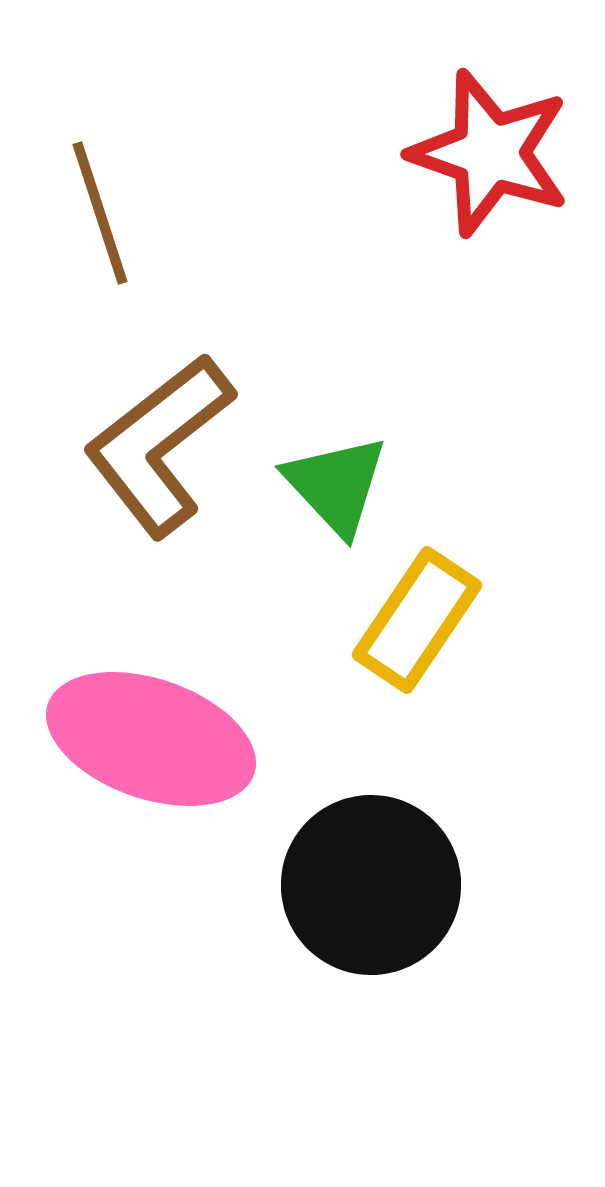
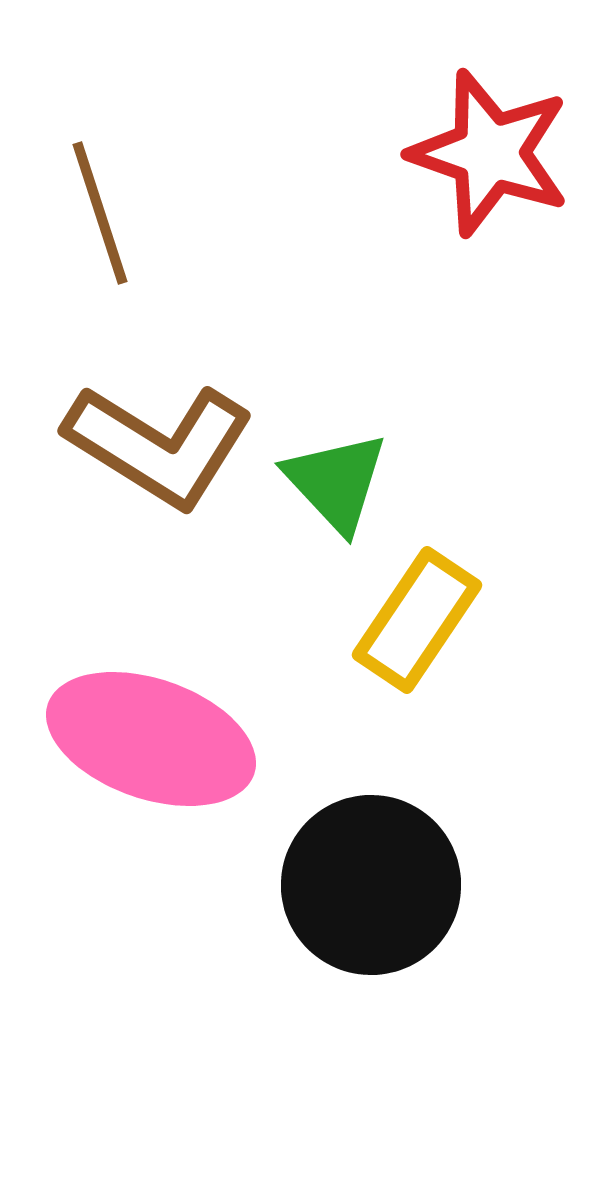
brown L-shape: rotated 110 degrees counterclockwise
green triangle: moved 3 px up
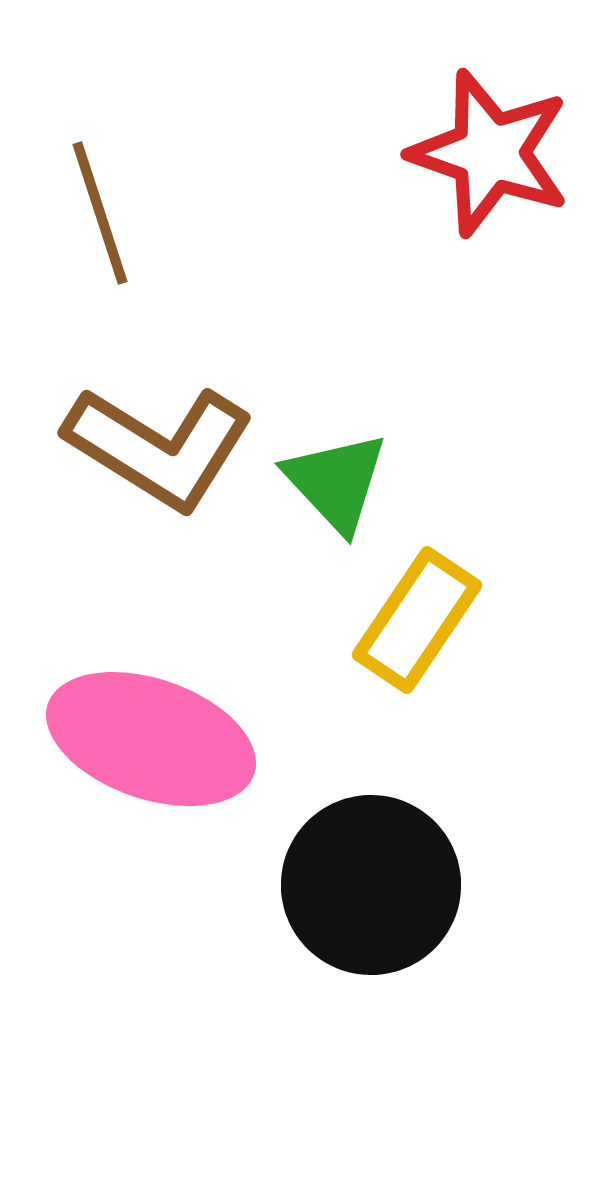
brown L-shape: moved 2 px down
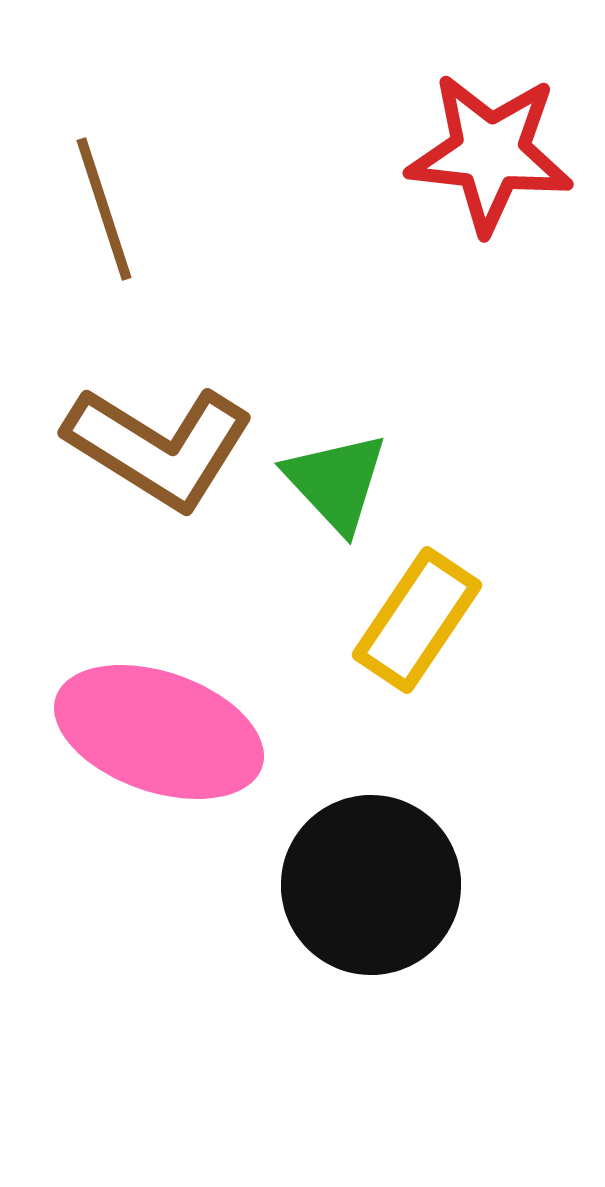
red star: rotated 13 degrees counterclockwise
brown line: moved 4 px right, 4 px up
pink ellipse: moved 8 px right, 7 px up
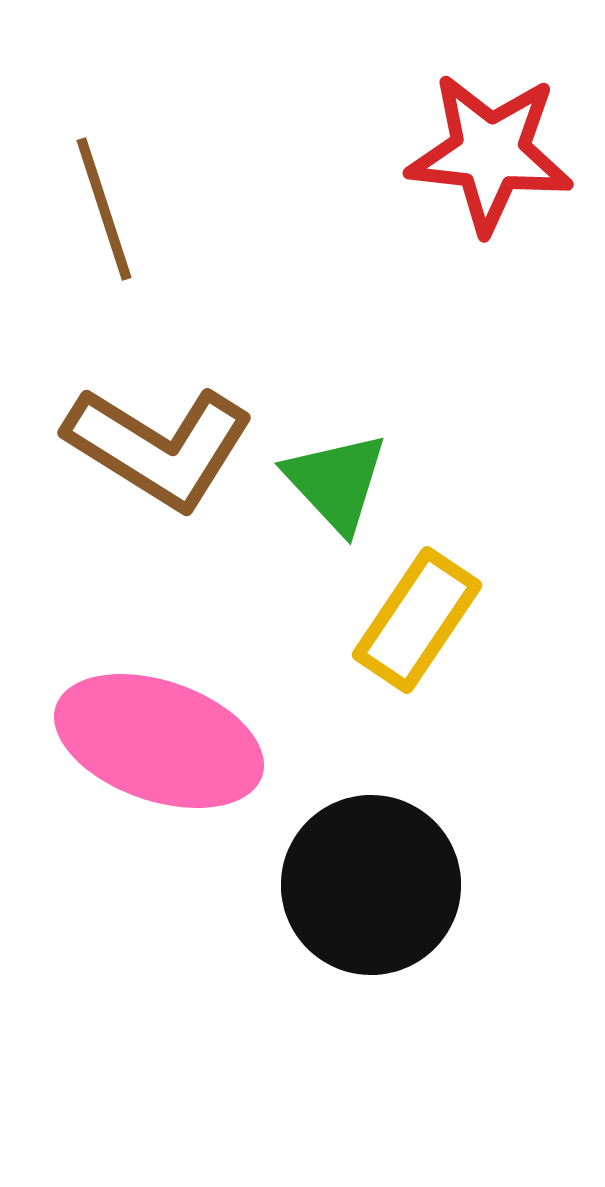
pink ellipse: moved 9 px down
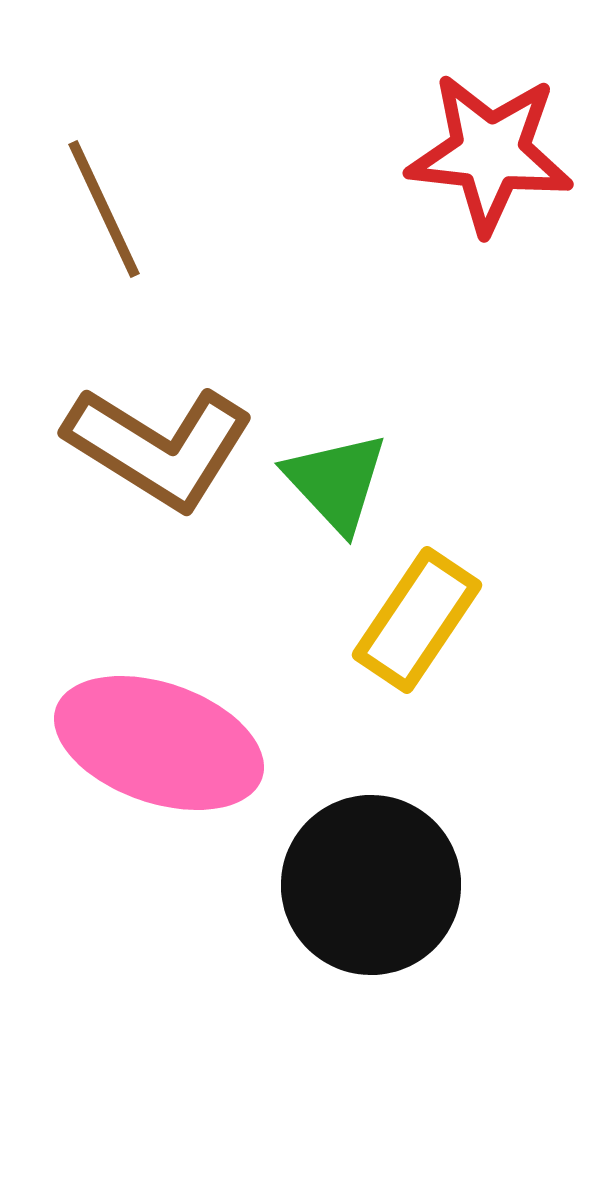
brown line: rotated 7 degrees counterclockwise
pink ellipse: moved 2 px down
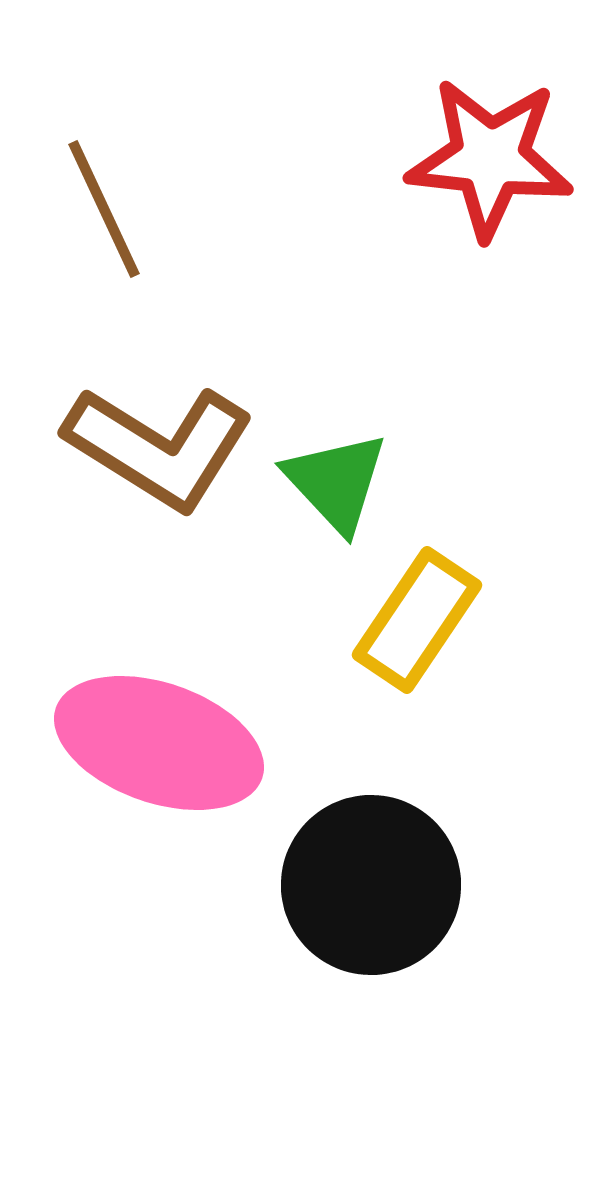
red star: moved 5 px down
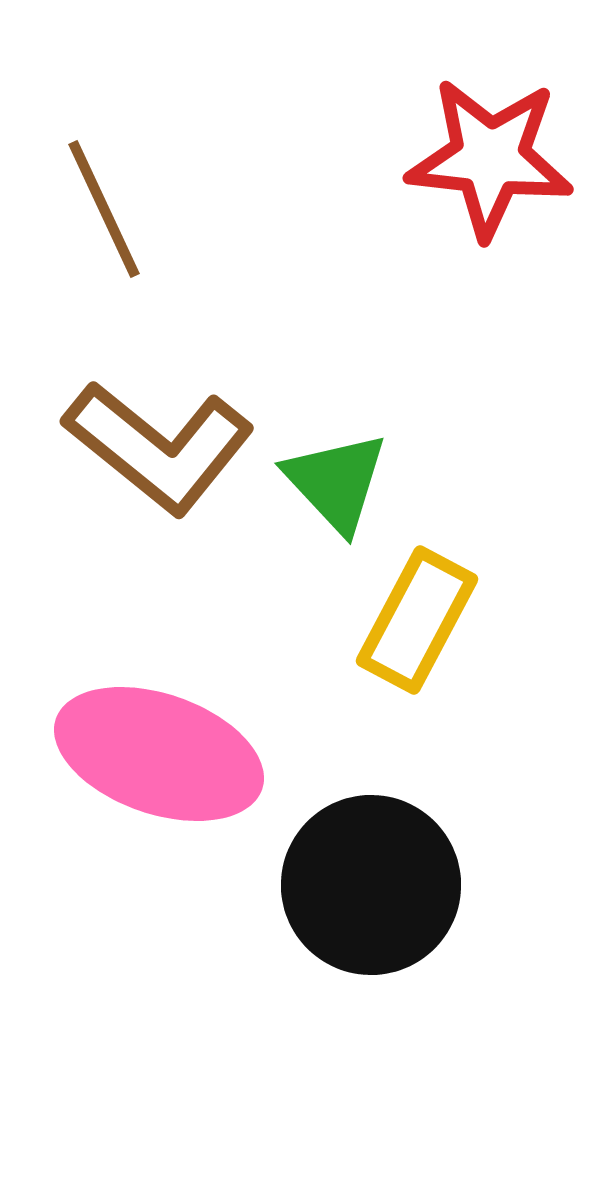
brown L-shape: rotated 7 degrees clockwise
yellow rectangle: rotated 6 degrees counterclockwise
pink ellipse: moved 11 px down
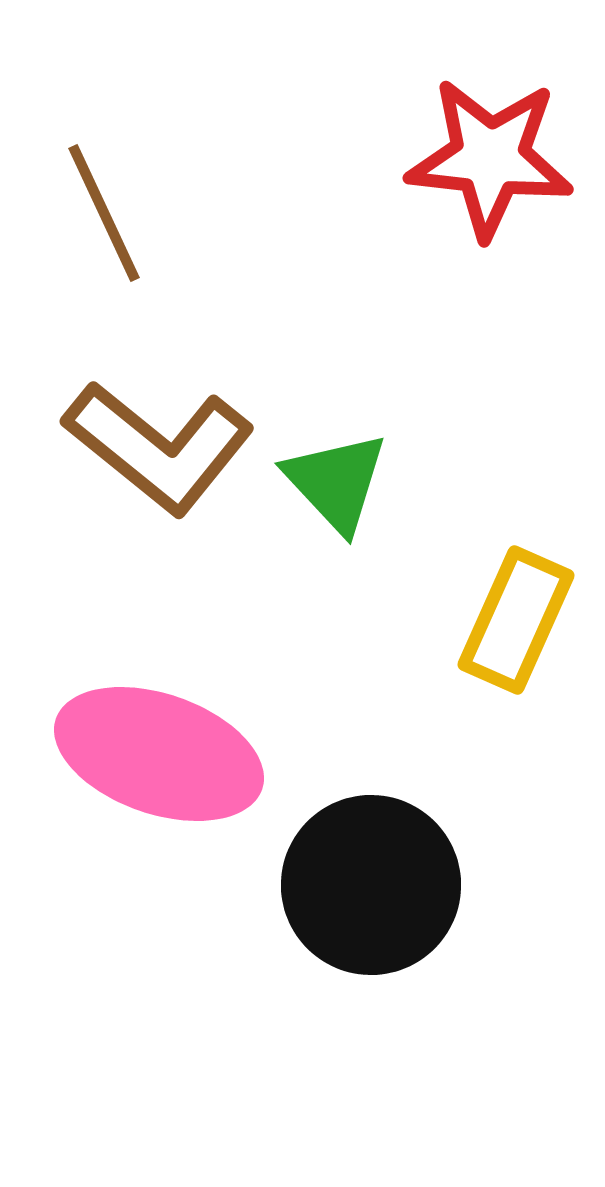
brown line: moved 4 px down
yellow rectangle: moved 99 px right; rotated 4 degrees counterclockwise
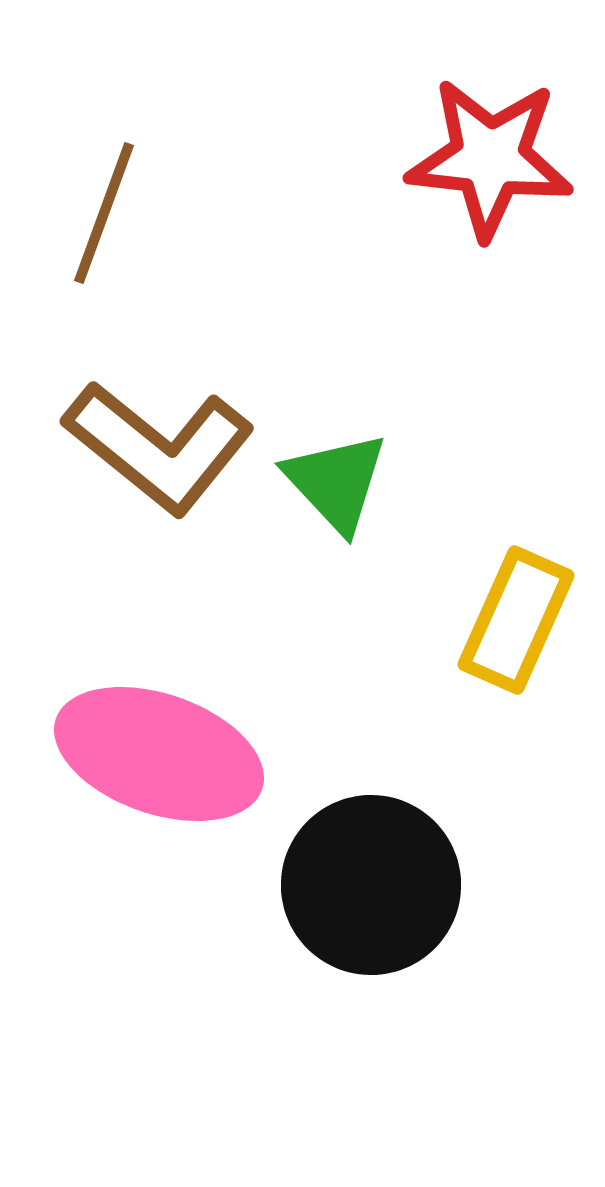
brown line: rotated 45 degrees clockwise
